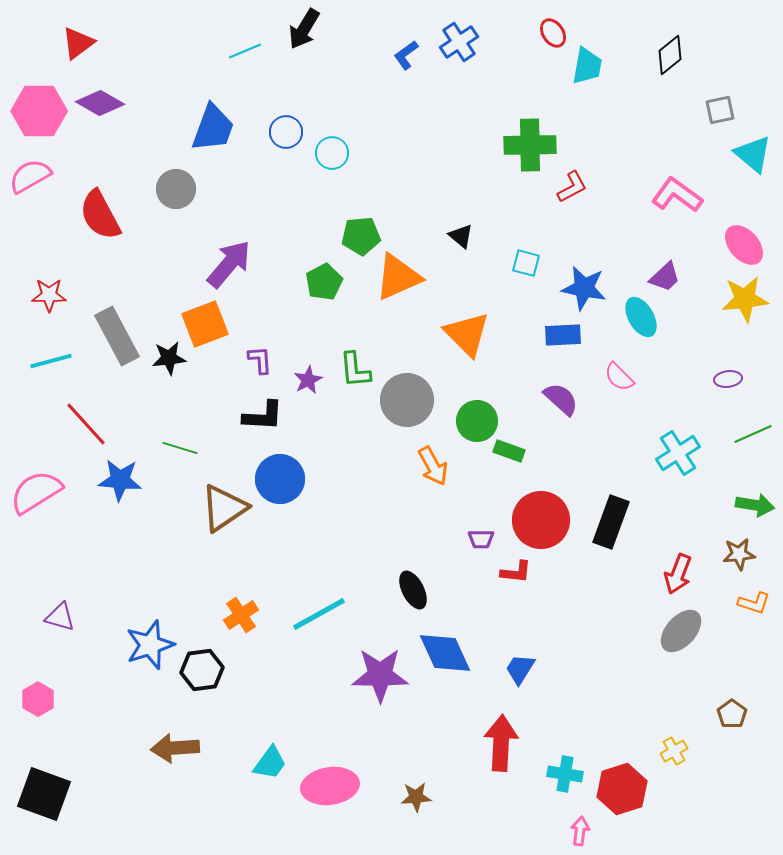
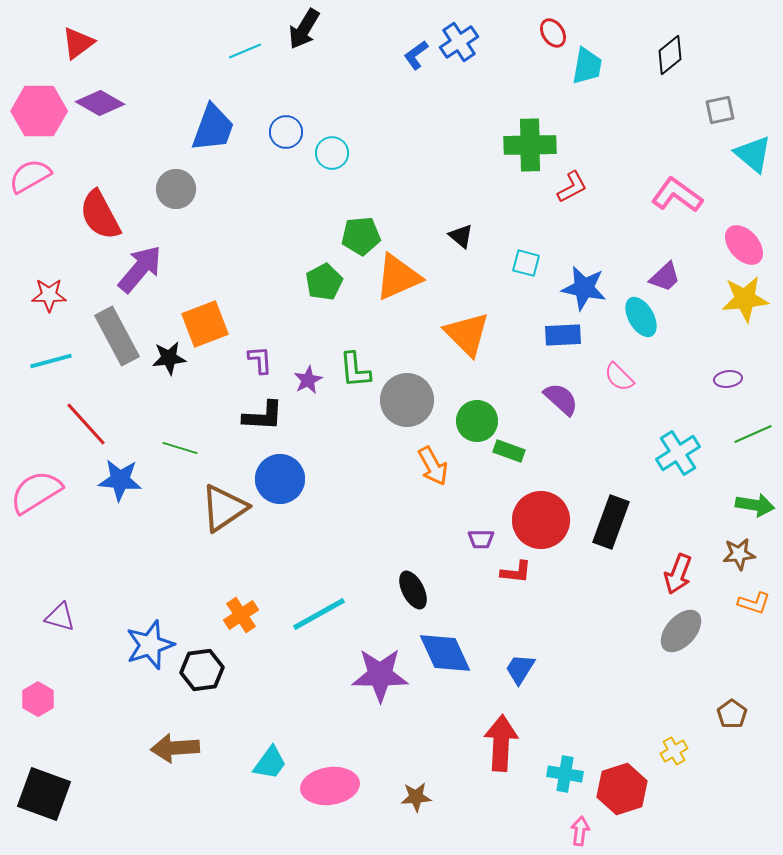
blue L-shape at (406, 55): moved 10 px right
purple arrow at (229, 264): moved 89 px left, 5 px down
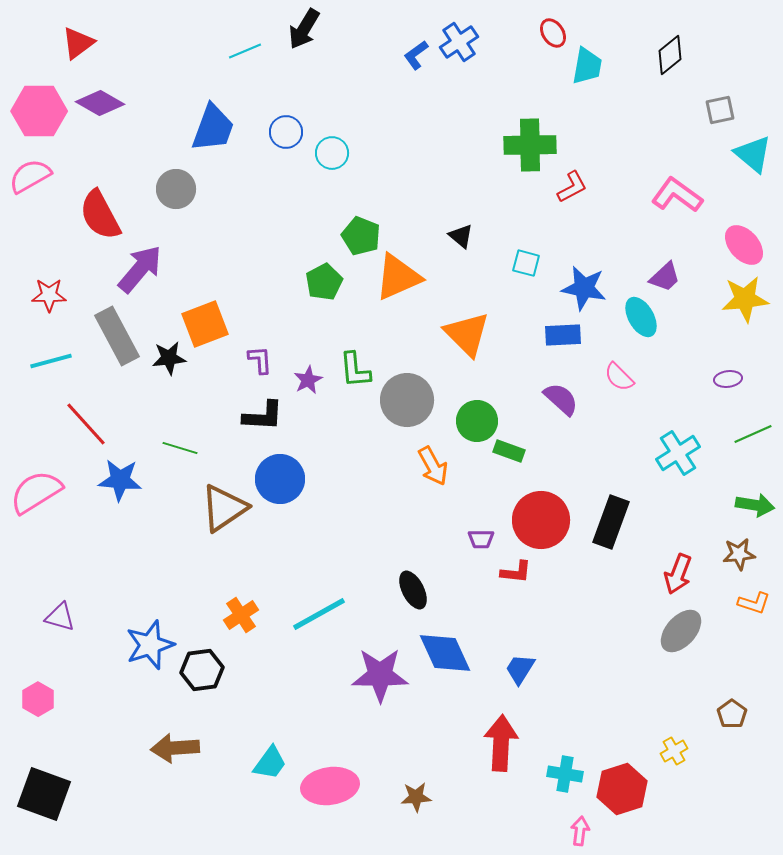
green pentagon at (361, 236): rotated 27 degrees clockwise
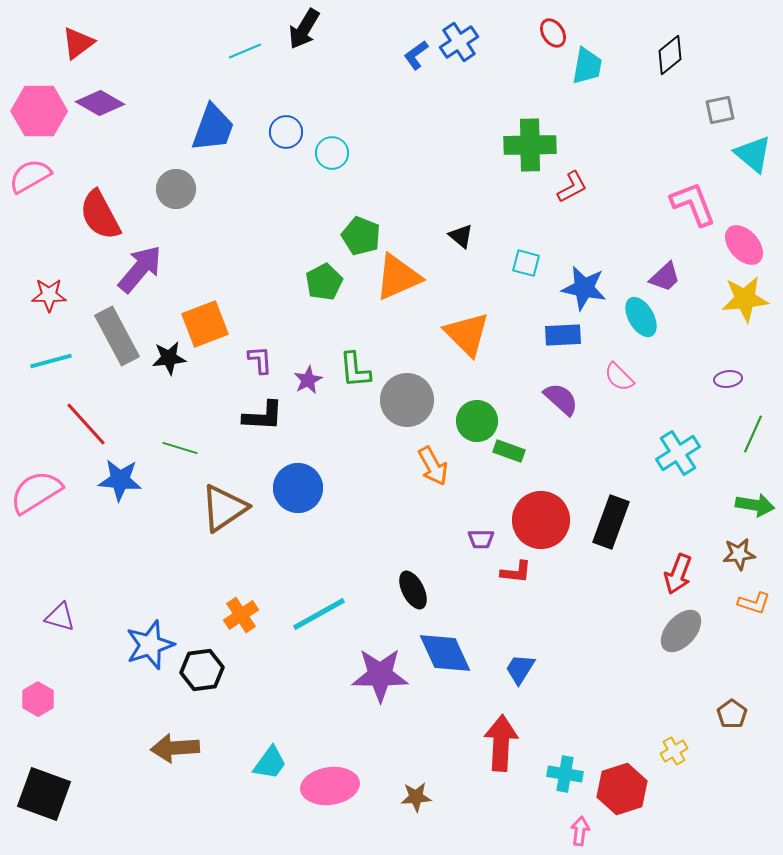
pink L-shape at (677, 195): moved 16 px right, 9 px down; rotated 33 degrees clockwise
green line at (753, 434): rotated 42 degrees counterclockwise
blue circle at (280, 479): moved 18 px right, 9 px down
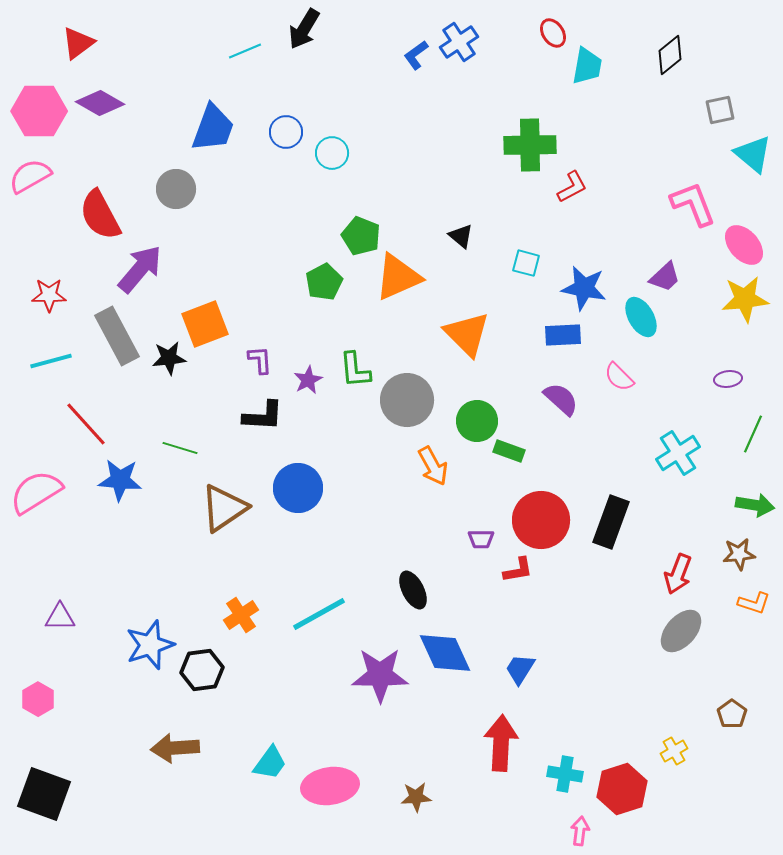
red L-shape at (516, 572): moved 2 px right, 2 px up; rotated 16 degrees counterclockwise
purple triangle at (60, 617): rotated 16 degrees counterclockwise
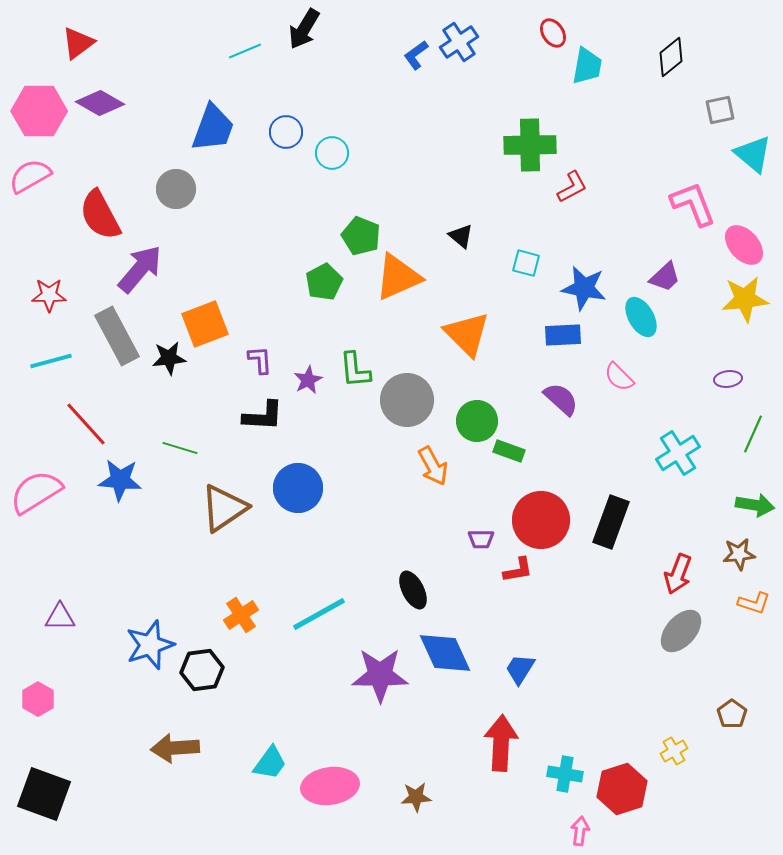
black diamond at (670, 55): moved 1 px right, 2 px down
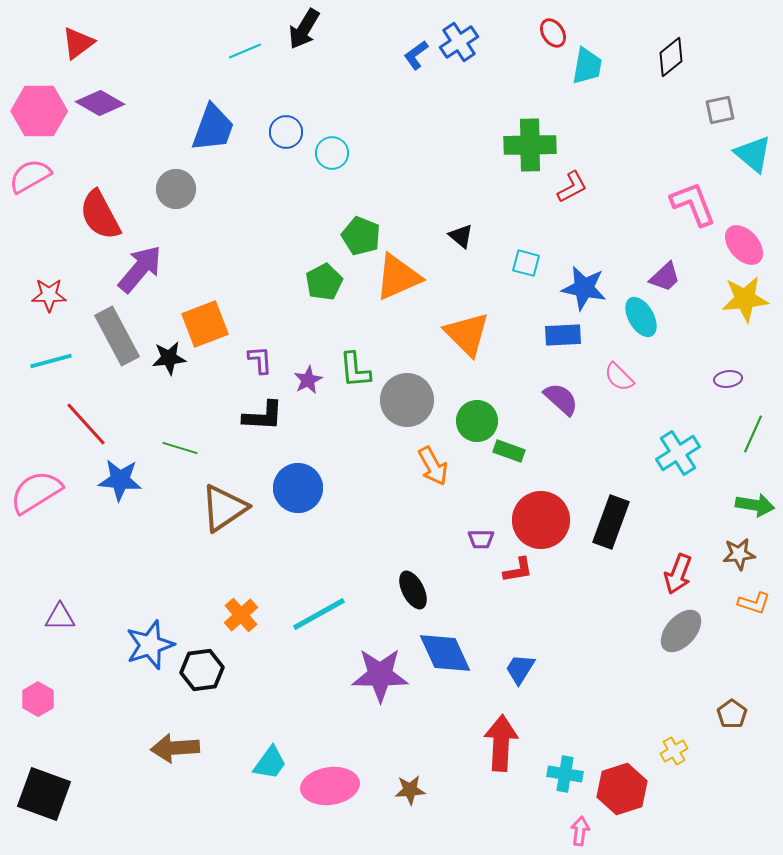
orange cross at (241, 615): rotated 8 degrees counterclockwise
brown star at (416, 797): moved 6 px left, 7 px up
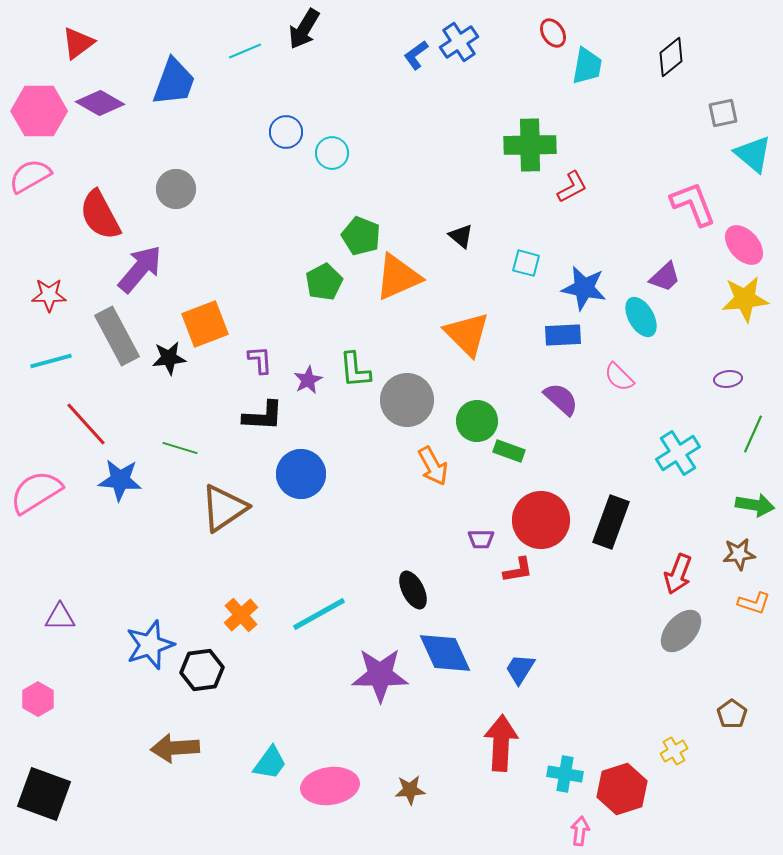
gray square at (720, 110): moved 3 px right, 3 px down
blue trapezoid at (213, 128): moved 39 px left, 46 px up
blue circle at (298, 488): moved 3 px right, 14 px up
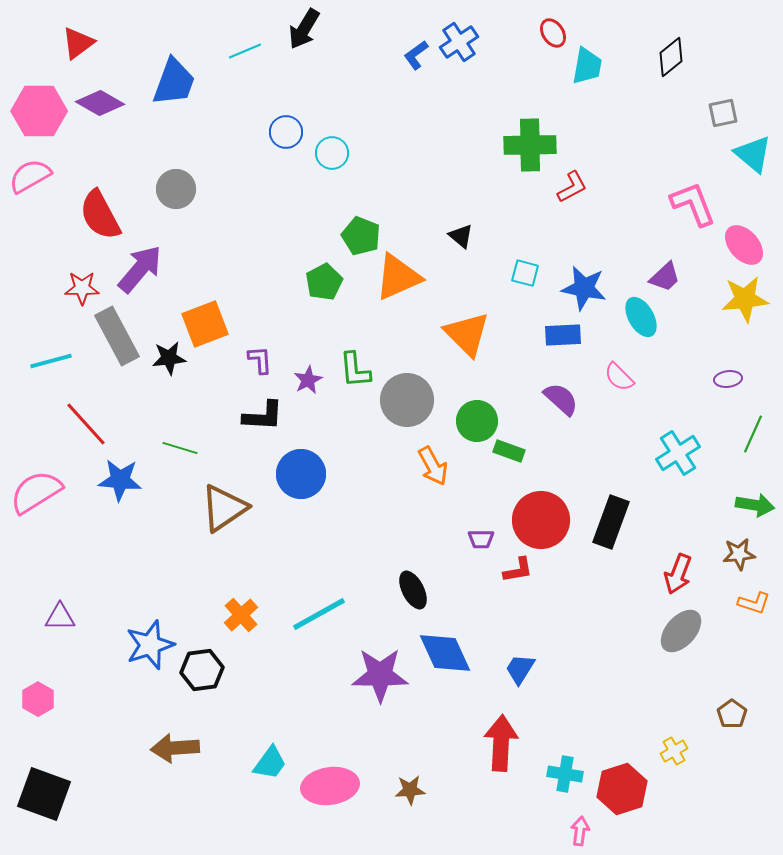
cyan square at (526, 263): moved 1 px left, 10 px down
red star at (49, 295): moved 33 px right, 7 px up
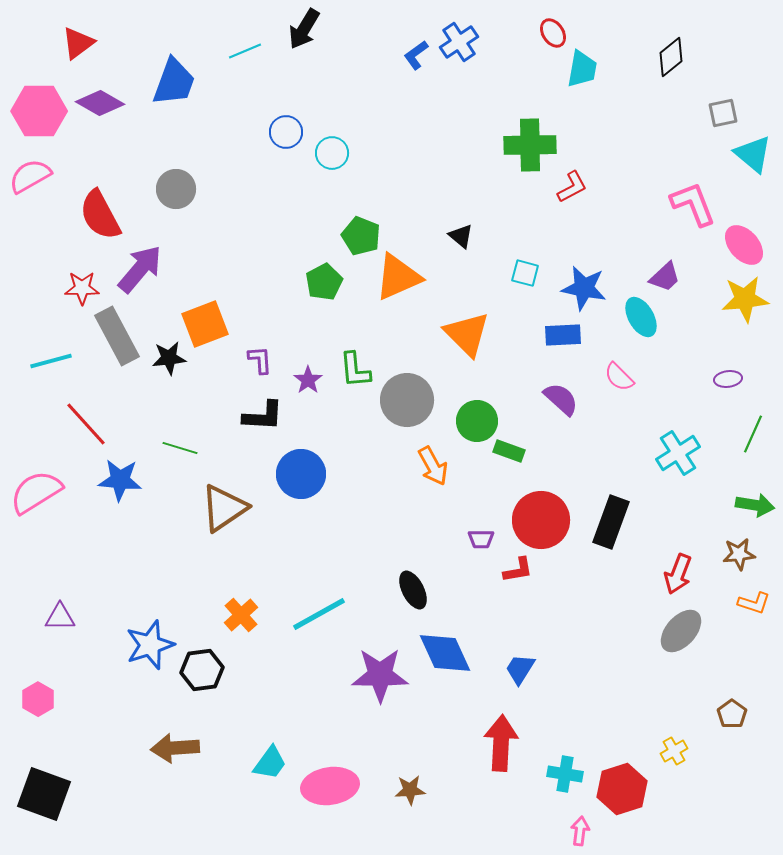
cyan trapezoid at (587, 66): moved 5 px left, 3 px down
purple star at (308, 380): rotated 8 degrees counterclockwise
